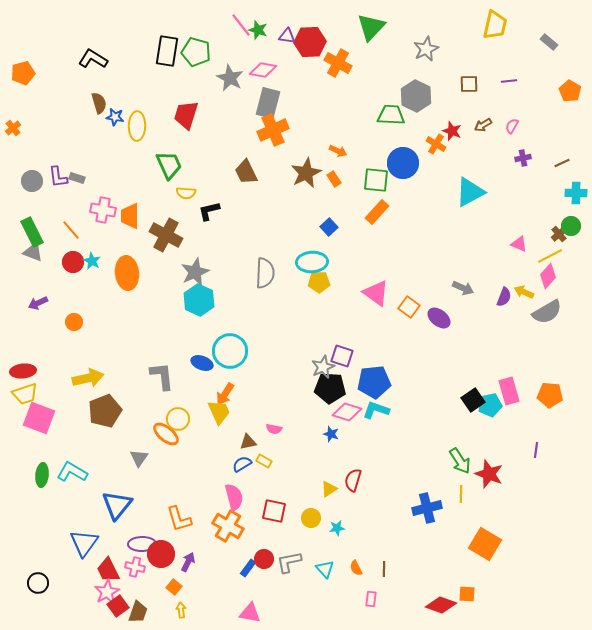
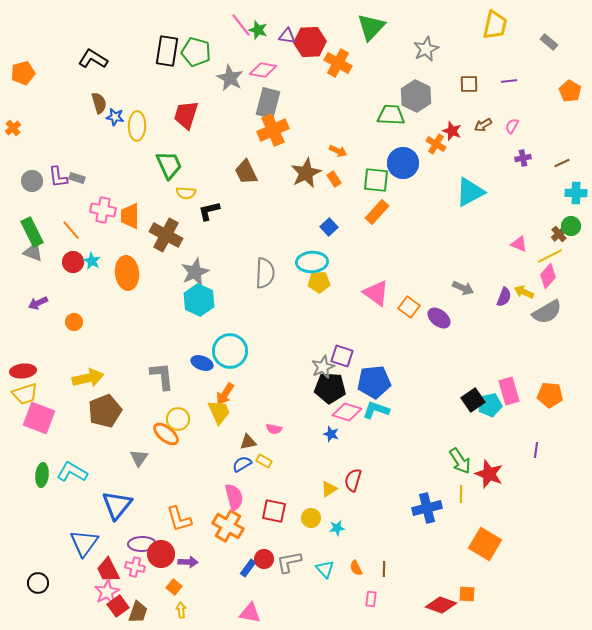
purple arrow at (188, 562): rotated 66 degrees clockwise
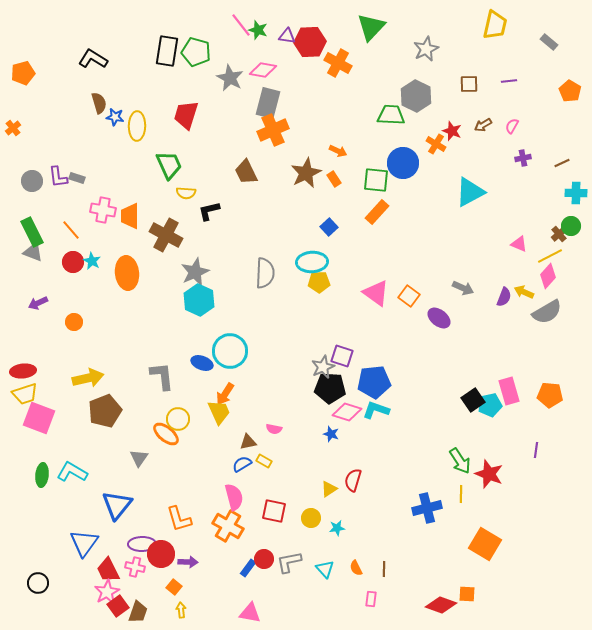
orange square at (409, 307): moved 11 px up
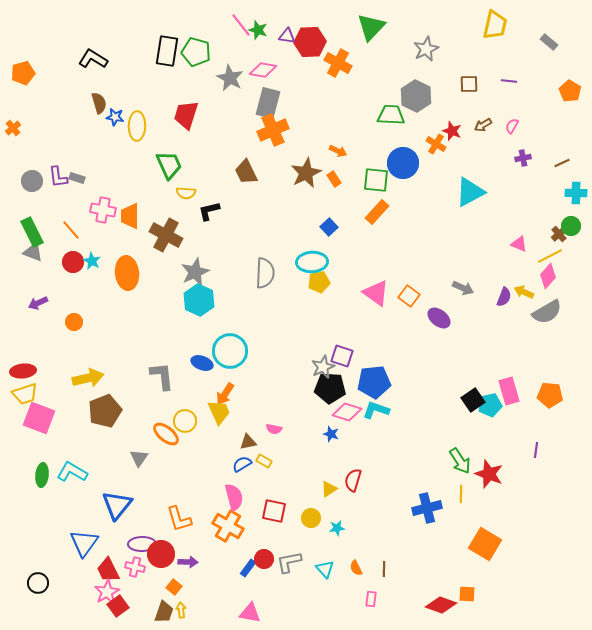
purple line at (509, 81): rotated 14 degrees clockwise
yellow pentagon at (319, 282): rotated 10 degrees counterclockwise
yellow circle at (178, 419): moved 7 px right, 2 px down
brown trapezoid at (138, 612): moved 26 px right
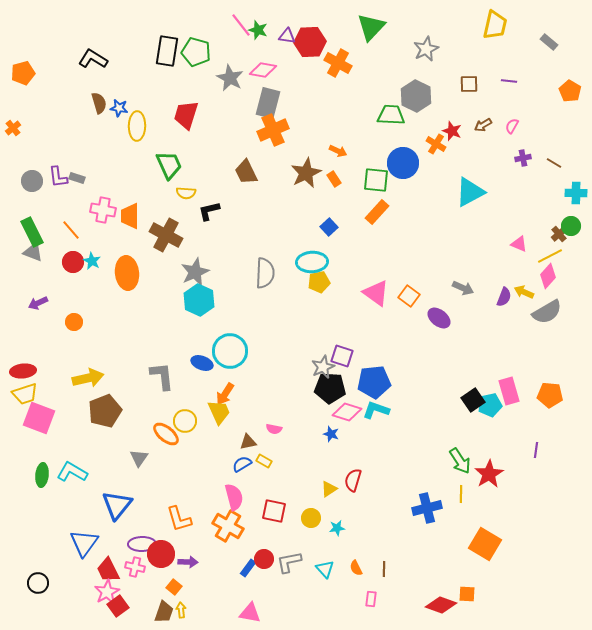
blue star at (115, 117): moved 4 px right, 9 px up
brown line at (562, 163): moved 8 px left; rotated 56 degrees clockwise
red star at (489, 474): rotated 20 degrees clockwise
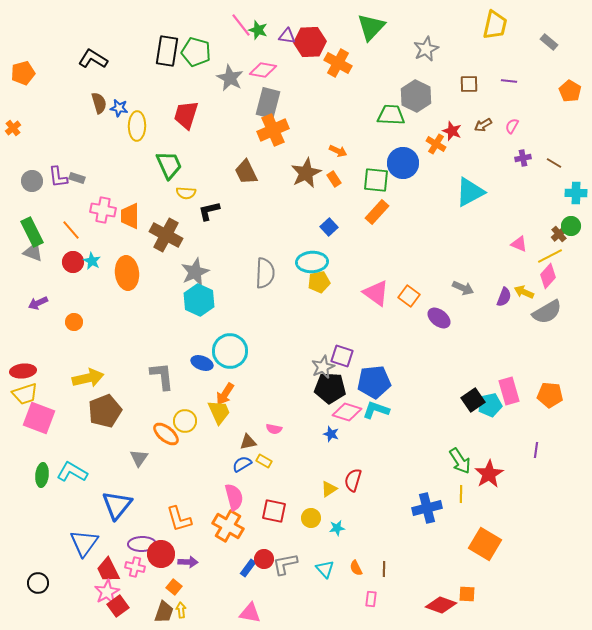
gray L-shape at (289, 562): moved 4 px left, 2 px down
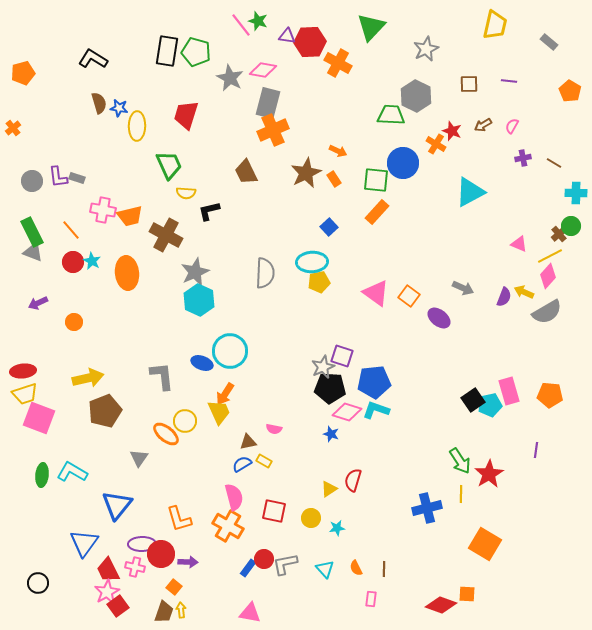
green star at (258, 30): moved 9 px up
orange trapezoid at (130, 216): rotated 104 degrees counterclockwise
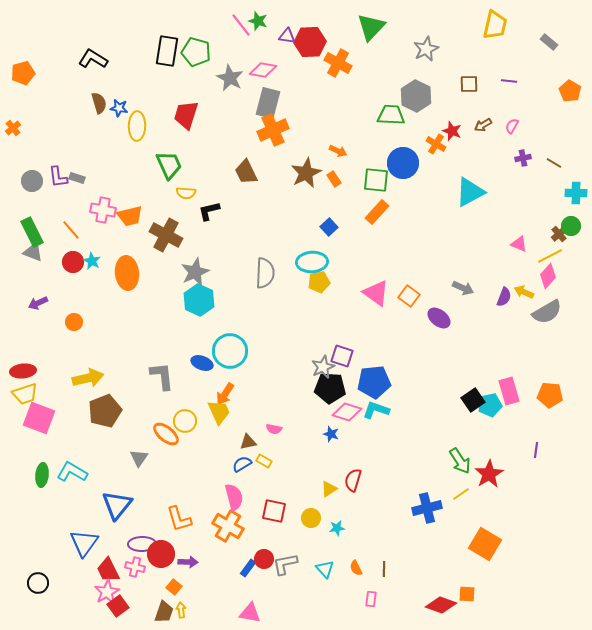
yellow line at (461, 494): rotated 54 degrees clockwise
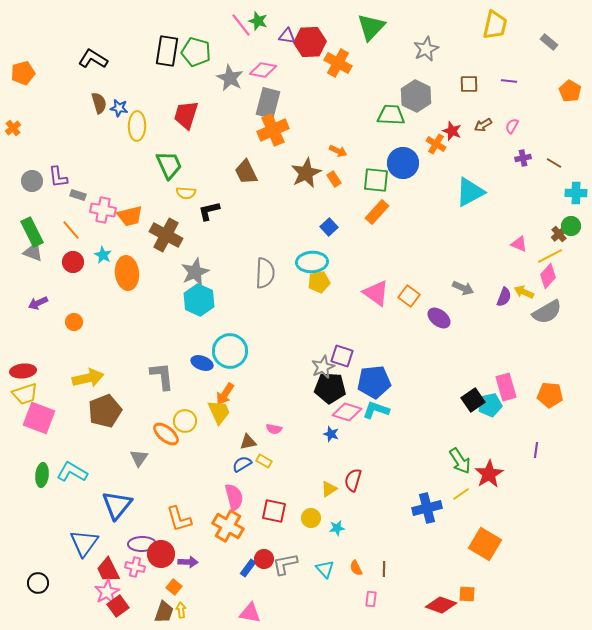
gray rectangle at (77, 178): moved 1 px right, 17 px down
cyan star at (92, 261): moved 11 px right, 6 px up
pink rectangle at (509, 391): moved 3 px left, 4 px up
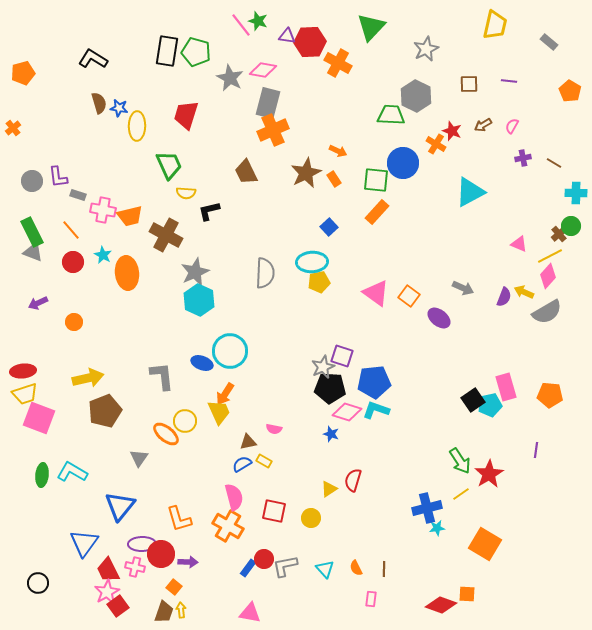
blue triangle at (117, 505): moved 3 px right, 1 px down
cyan star at (337, 528): moved 100 px right
gray L-shape at (285, 564): moved 2 px down
